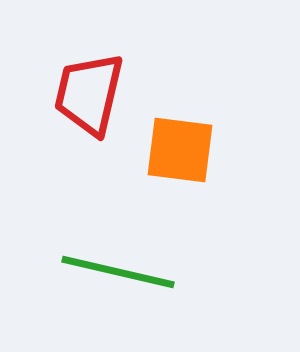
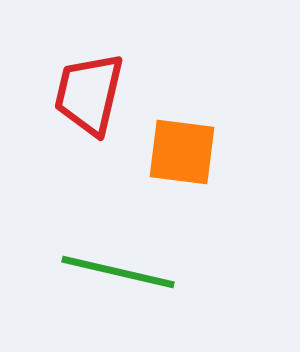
orange square: moved 2 px right, 2 px down
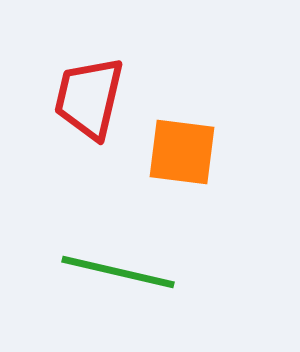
red trapezoid: moved 4 px down
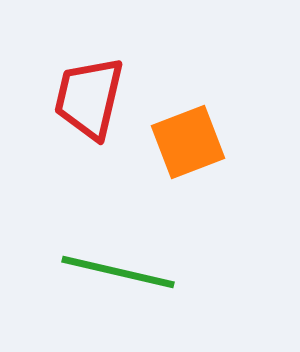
orange square: moved 6 px right, 10 px up; rotated 28 degrees counterclockwise
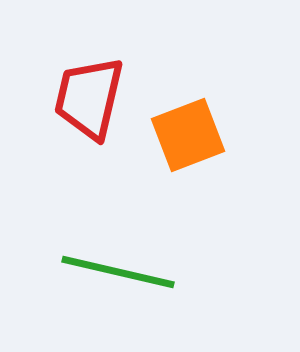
orange square: moved 7 px up
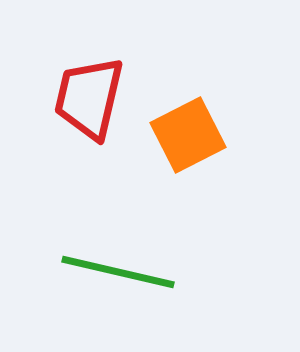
orange square: rotated 6 degrees counterclockwise
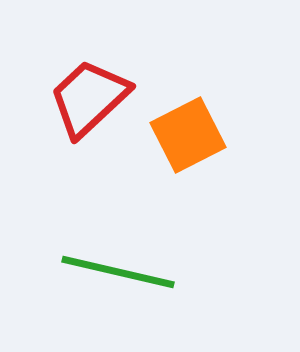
red trapezoid: rotated 34 degrees clockwise
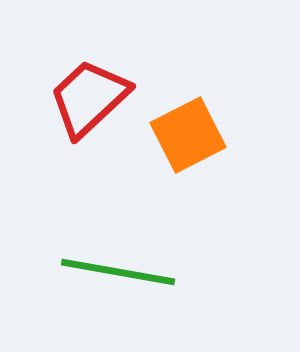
green line: rotated 3 degrees counterclockwise
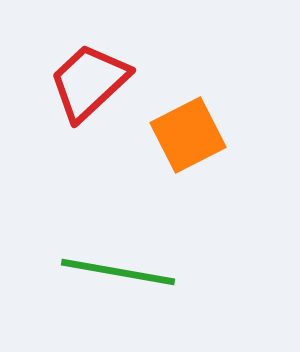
red trapezoid: moved 16 px up
